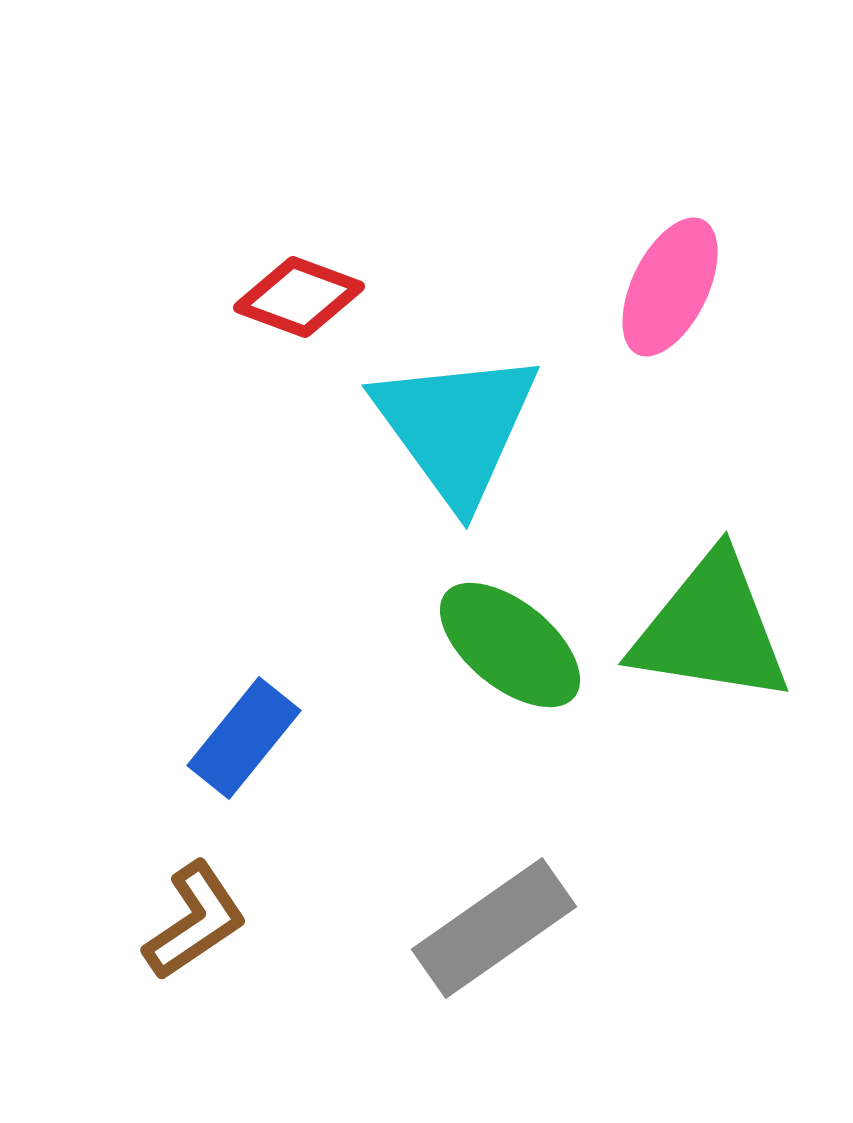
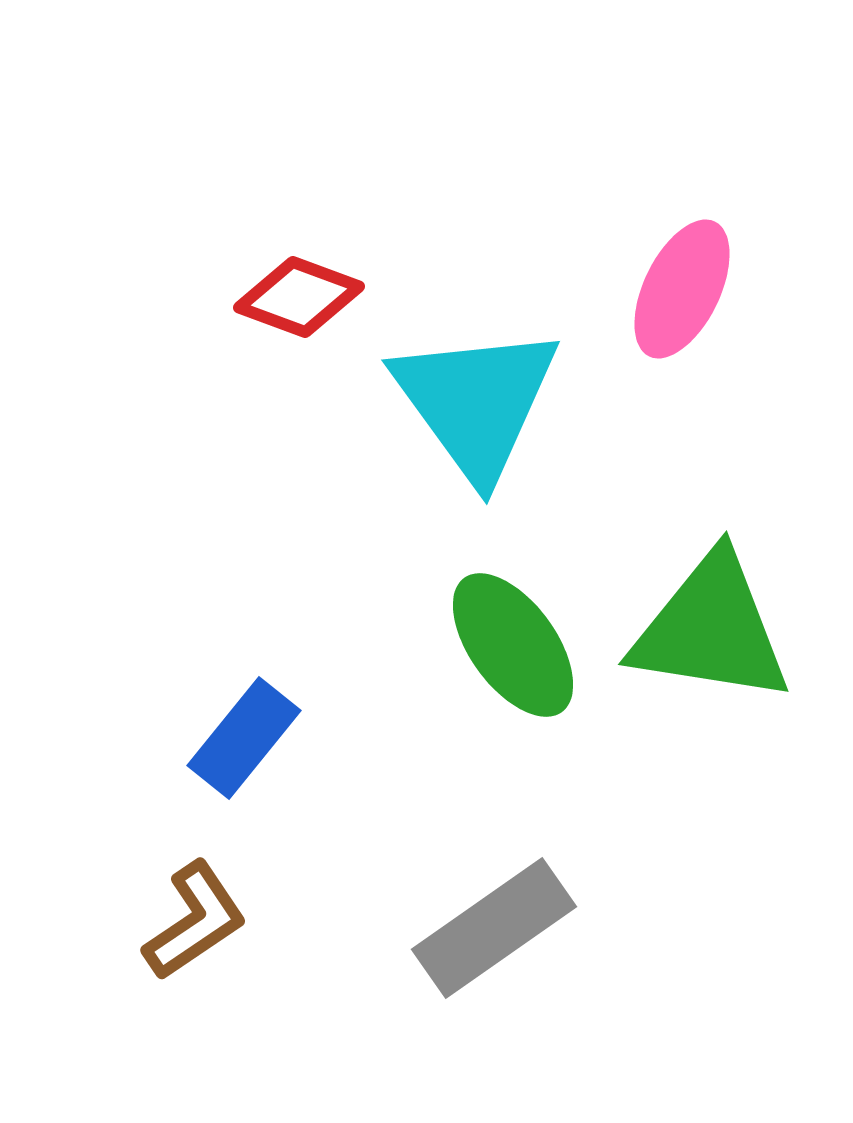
pink ellipse: moved 12 px right, 2 px down
cyan triangle: moved 20 px right, 25 px up
green ellipse: moved 3 px right; rotated 15 degrees clockwise
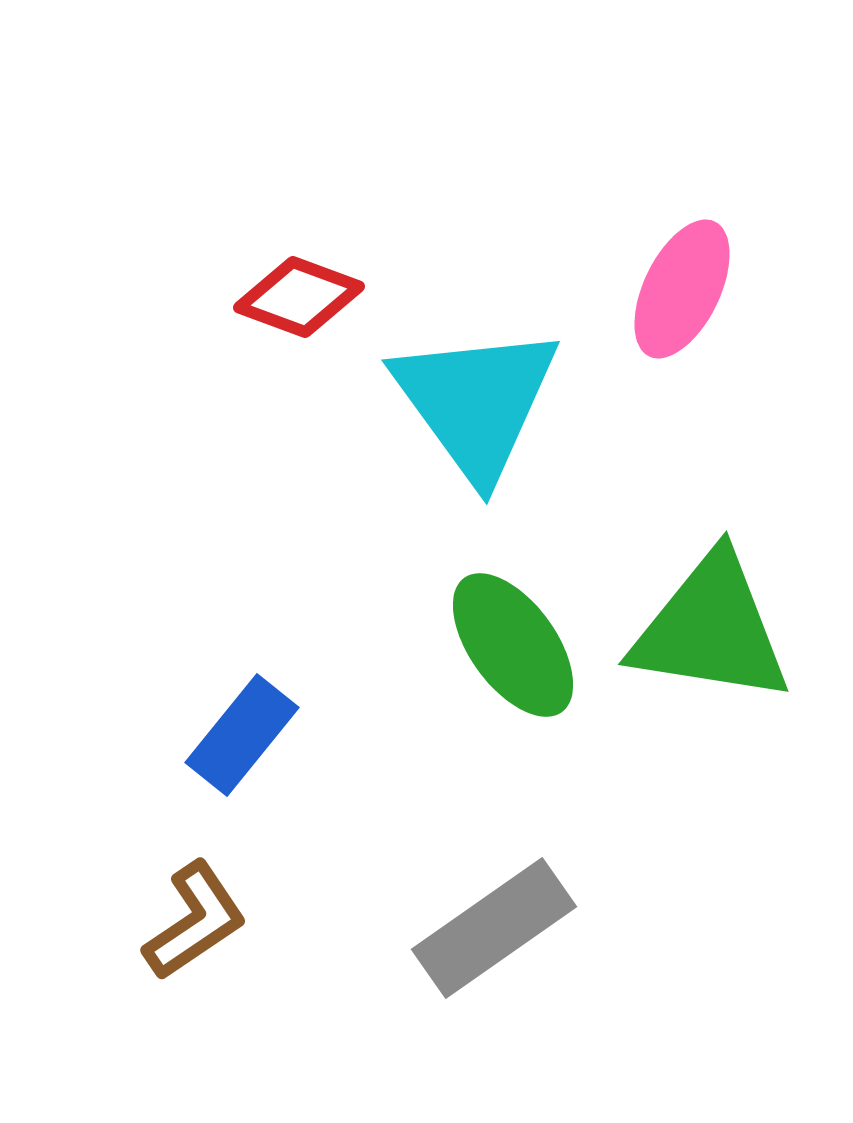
blue rectangle: moved 2 px left, 3 px up
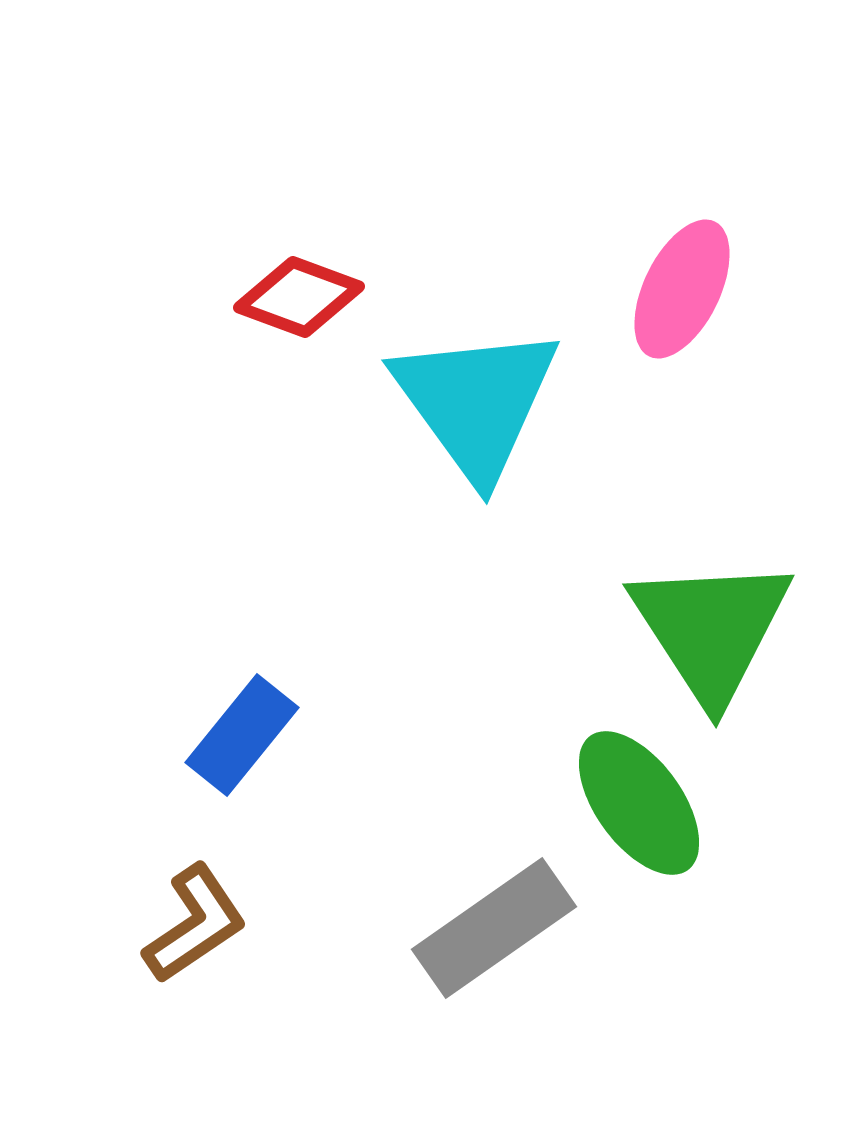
green triangle: rotated 48 degrees clockwise
green ellipse: moved 126 px right, 158 px down
brown L-shape: moved 3 px down
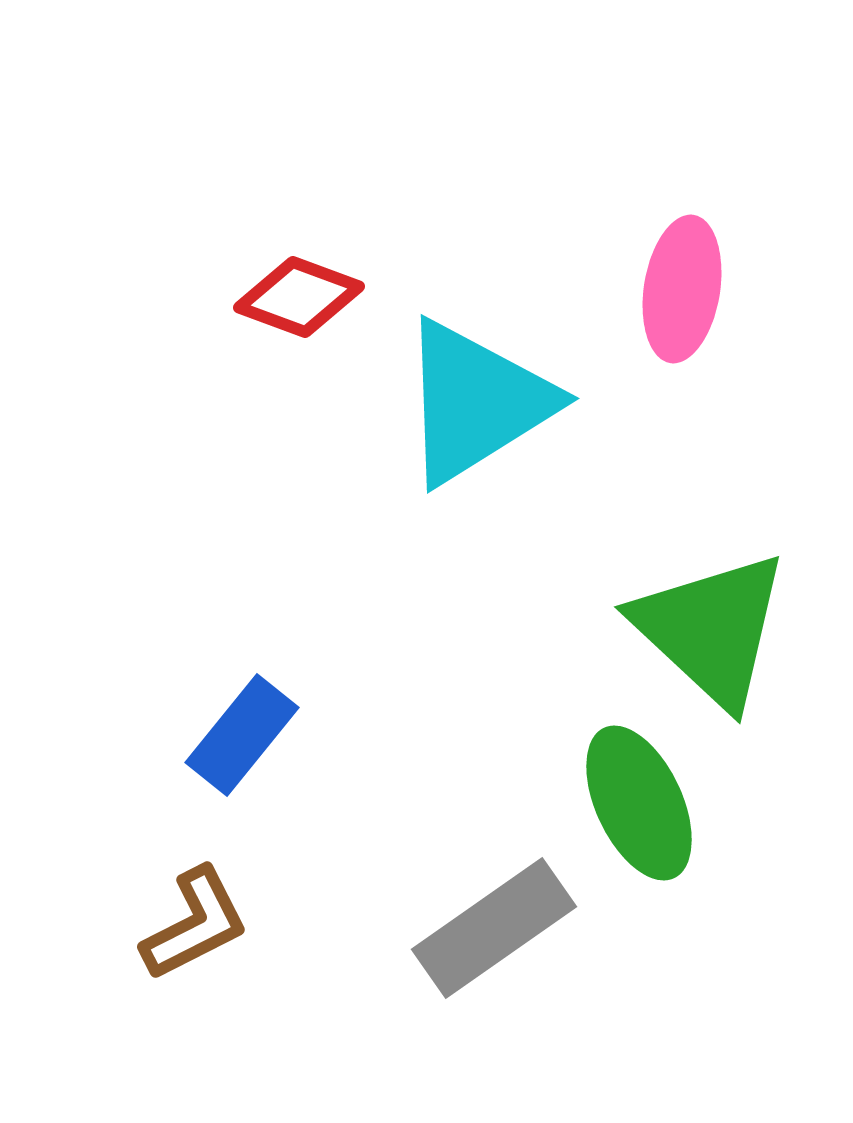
pink ellipse: rotated 17 degrees counterclockwise
cyan triangle: rotated 34 degrees clockwise
green triangle: rotated 14 degrees counterclockwise
green ellipse: rotated 11 degrees clockwise
brown L-shape: rotated 7 degrees clockwise
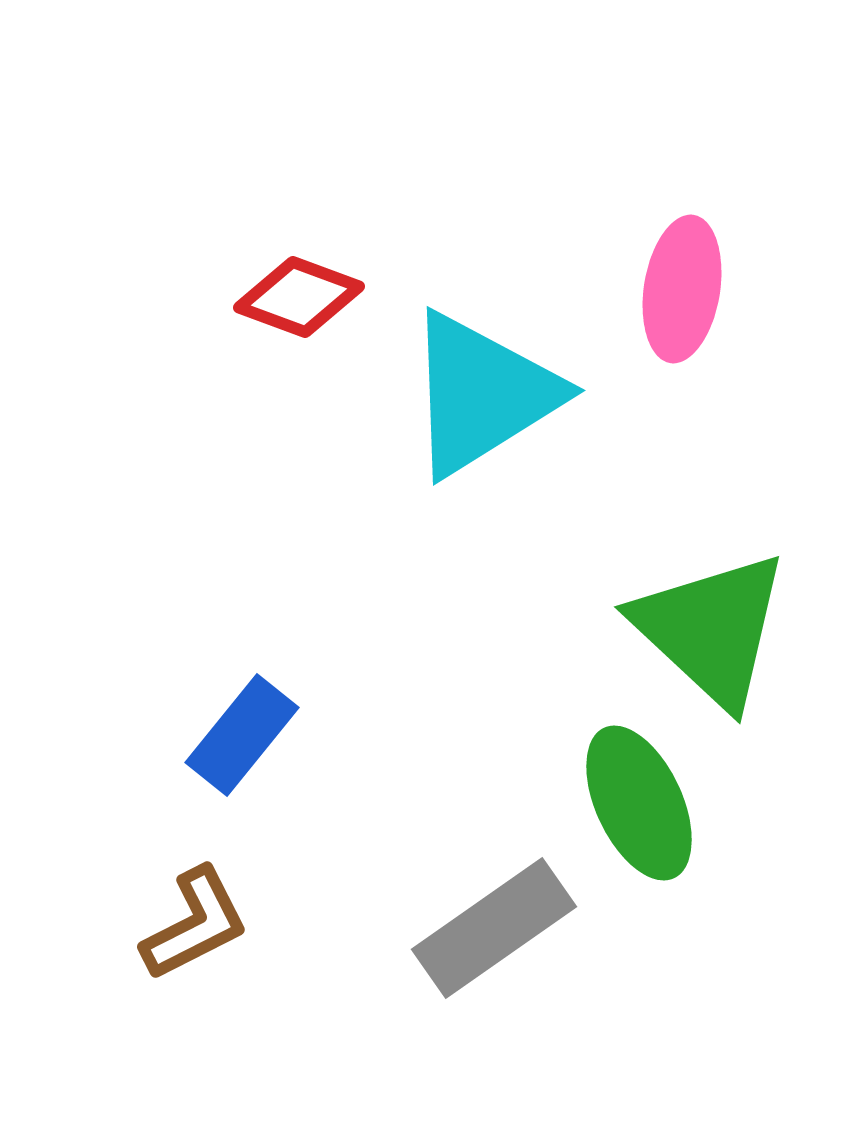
cyan triangle: moved 6 px right, 8 px up
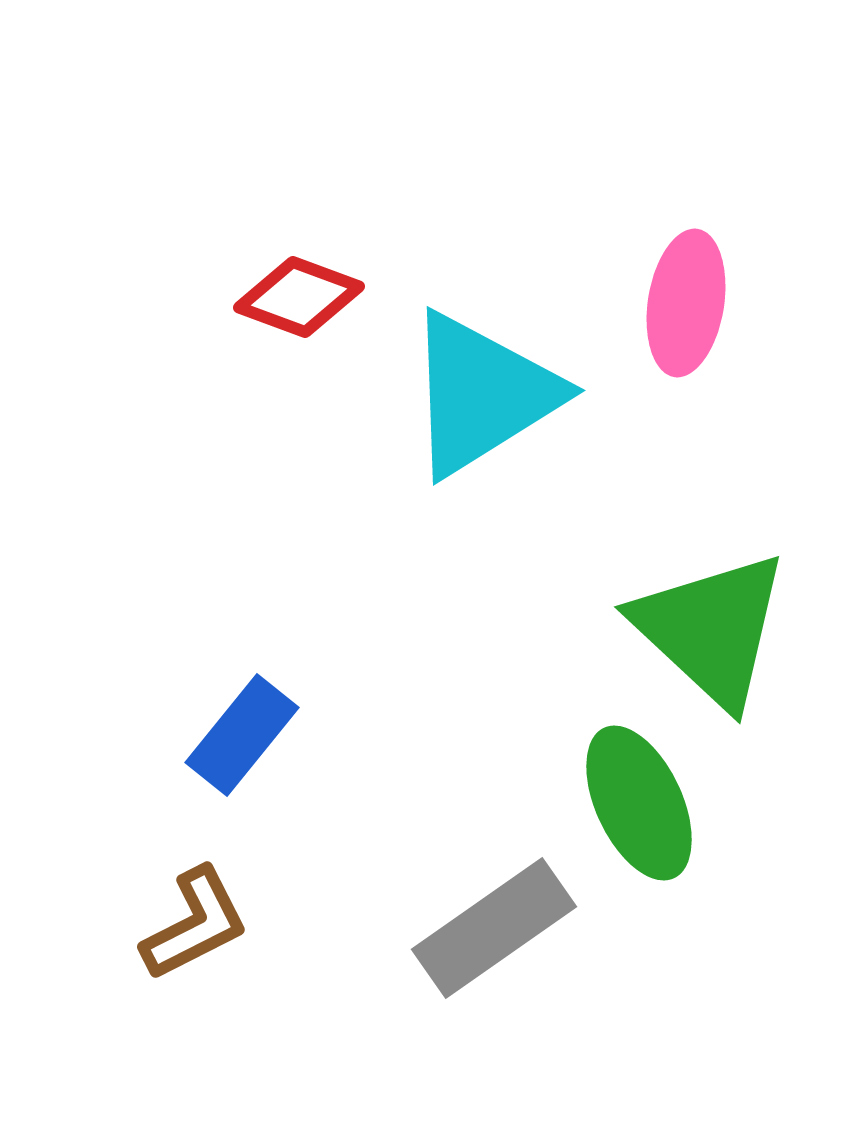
pink ellipse: moved 4 px right, 14 px down
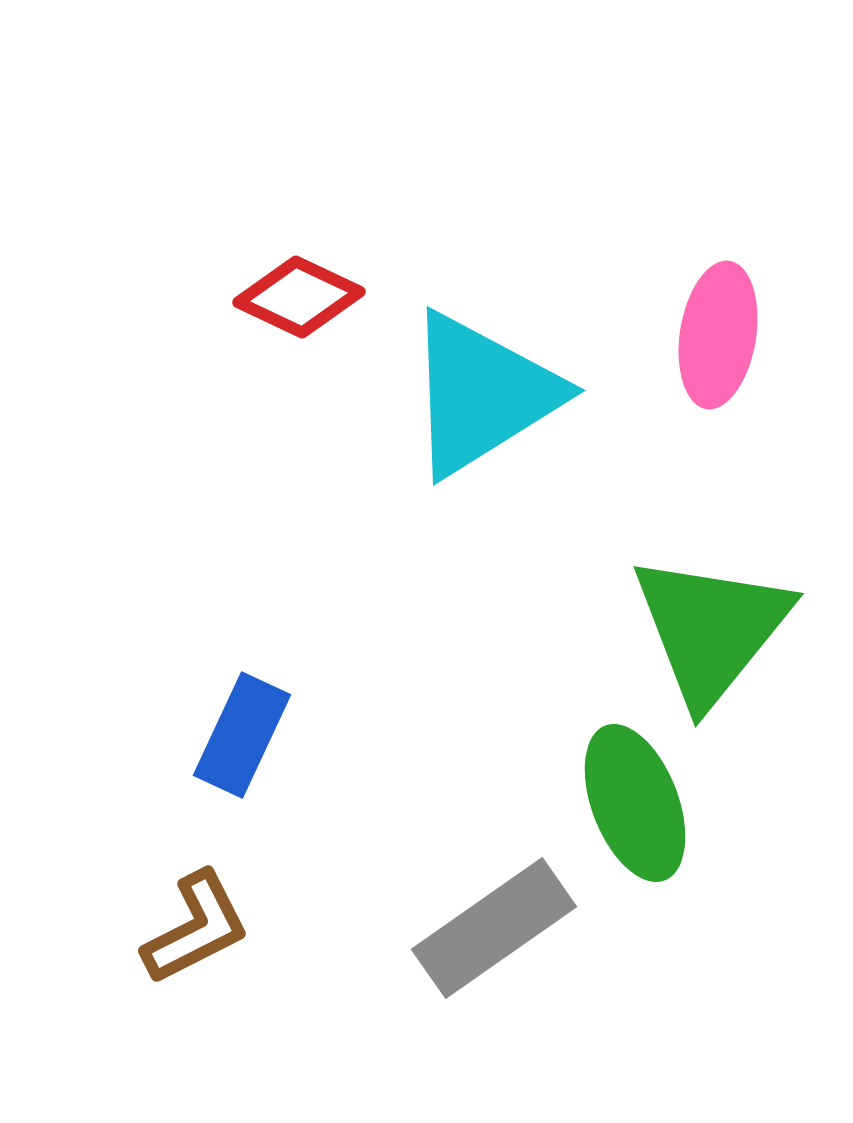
red diamond: rotated 5 degrees clockwise
pink ellipse: moved 32 px right, 32 px down
green triangle: rotated 26 degrees clockwise
blue rectangle: rotated 14 degrees counterclockwise
green ellipse: moved 4 px left; rotated 4 degrees clockwise
brown L-shape: moved 1 px right, 4 px down
